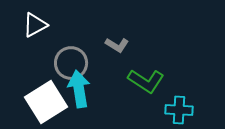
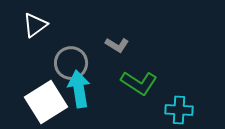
white triangle: rotated 8 degrees counterclockwise
green L-shape: moved 7 px left, 2 px down
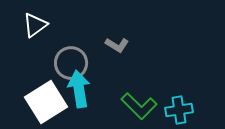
green L-shape: moved 23 px down; rotated 12 degrees clockwise
cyan cross: rotated 12 degrees counterclockwise
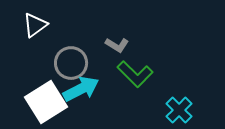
cyan arrow: moved 2 px right; rotated 72 degrees clockwise
green L-shape: moved 4 px left, 32 px up
cyan cross: rotated 36 degrees counterclockwise
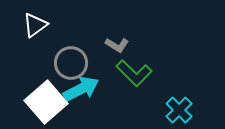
green L-shape: moved 1 px left, 1 px up
white square: rotated 9 degrees counterclockwise
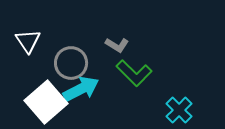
white triangle: moved 7 px left, 16 px down; rotated 28 degrees counterclockwise
